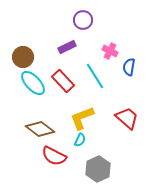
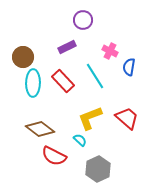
cyan ellipse: rotated 44 degrees clockwise
yellow L-shape: moved 8 px right
cyan semicircle: rotated 72 degrees counterclockwise
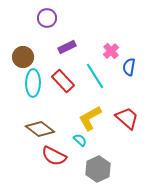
purple circle: moved 36 px left, 2 px up
pink cross: moved 1 px right; rotated 21 degrees clockwise
yellow L-shape: rotated 8 degrees counterclockwise
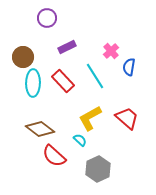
red semicircle: rotated 15 degrees clockwise
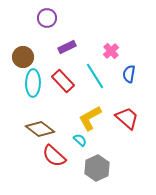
blue semicircle: moved 7 px down
gray hexagon: moved 1 px left, 1 px up
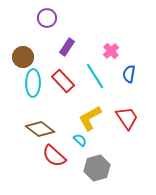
purple rectangle: rotated 30 degrees counterclockwise
red trapezoid: rotated 15 degrees clockwise
gray hexagon: rotated 10 degrees clockwise
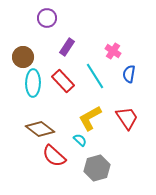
pink cross: moved 2 px right; rotated 14 degrees counterclockwise
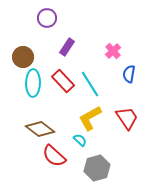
pink cross: rotated 14 degrees clockwise
cyan line: moved 5 px left, 8 px down
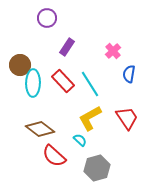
brown circle: moved 3 px left, 8 px down
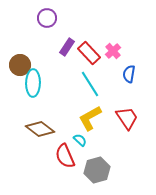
red rectangle: moved 26 px right, 28 px up
red semicircle: moved 11 px right; rotated 25 degrees clockwise
gray hexagon: moved 2 px down
